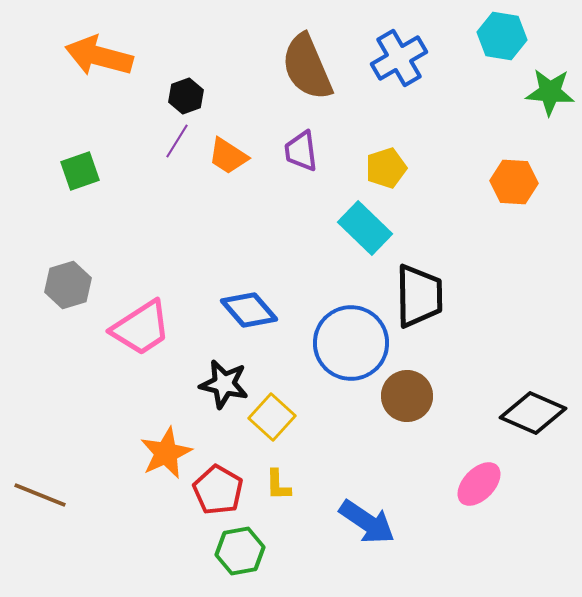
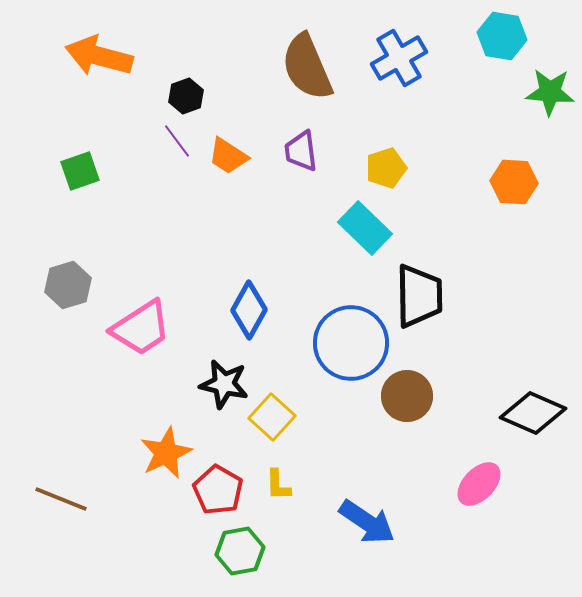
purple line: rotated 69 degrees counterclockwise
blue diamond: rotated 70 degrees clockwise
brown line: moved 21 px right, 4 px down
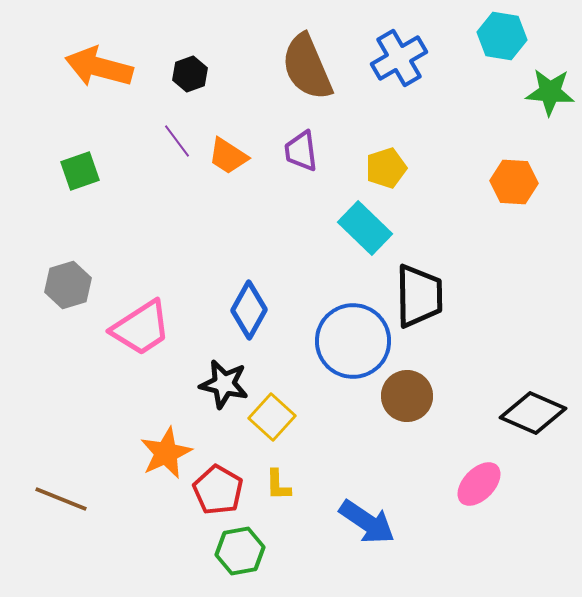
orange arrow: moved 11 px down
black hexagon: moved 4 px right, 22 px up
blue circle: moved 2 px right, 2 px up
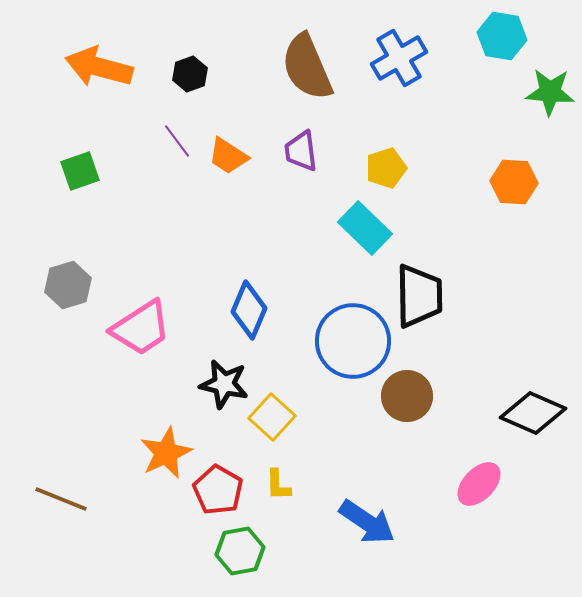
blue diamond: rotated 6 degrees counterclockwise
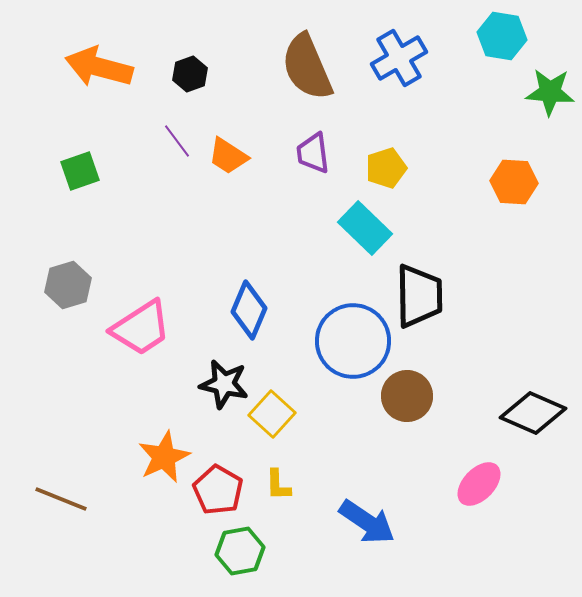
purple trapezoid: moved 12 px right, 2 px down
yellow square: moved 3 px up
orange star: moved 2 px left, 4 px down
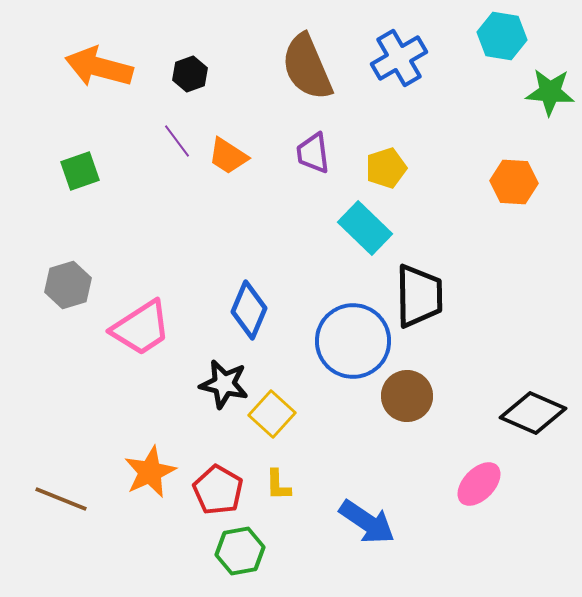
orange star: moved 14 px left, 15 px down
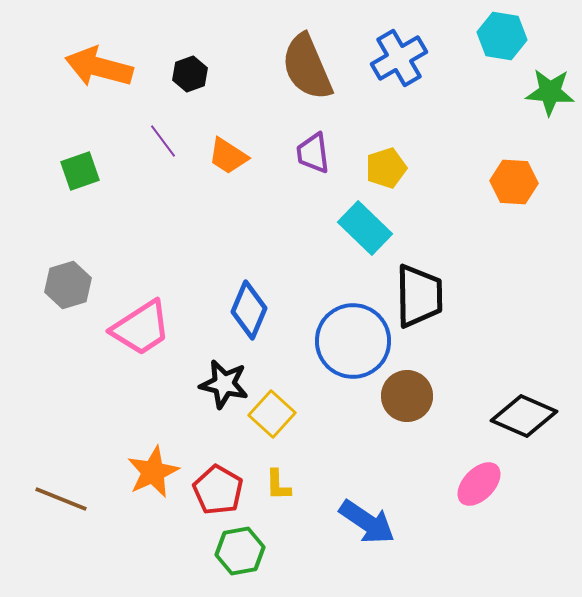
purple line: moved 14 px left
black diamond: moved 9 px left, 3 px down
orange star: moved 3 px right
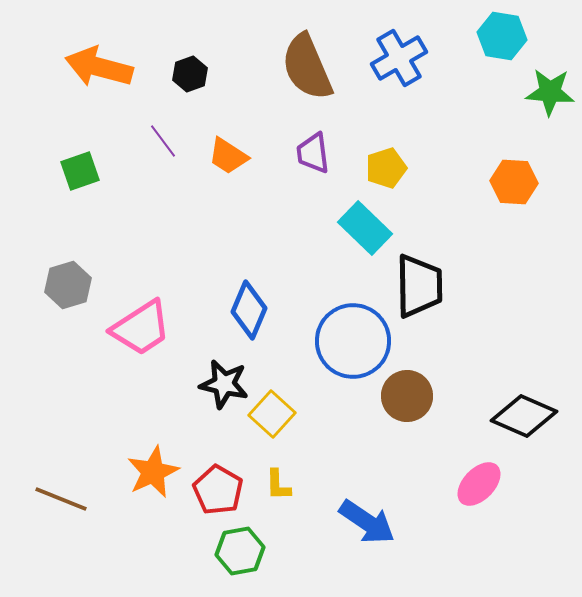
black trapezoid: moved 10 px up
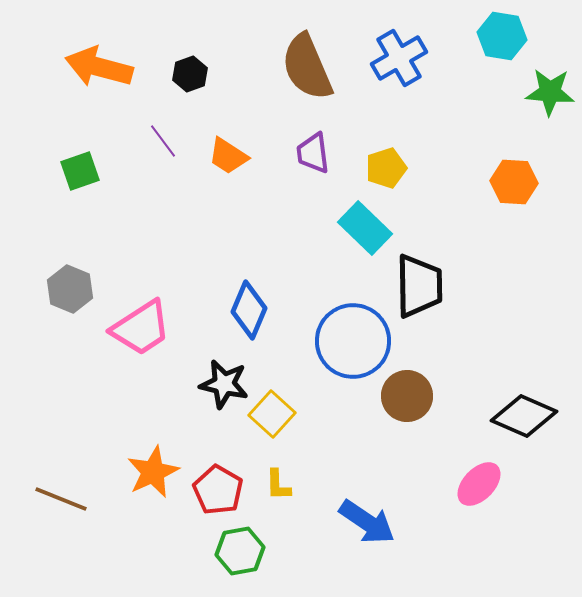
gray hexagon: moved 2 px right, 4 px down; rotated 21 degrees counterclockwise
